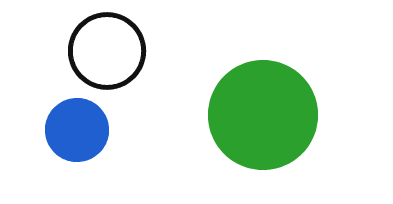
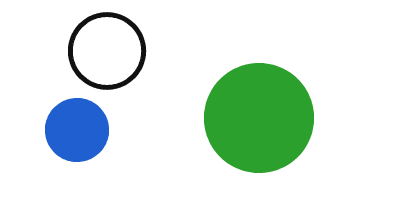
green circle: moved 4 px left, 3 px down
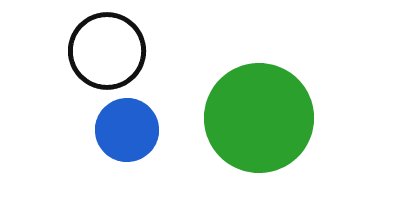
blue circle: moved 50 px right
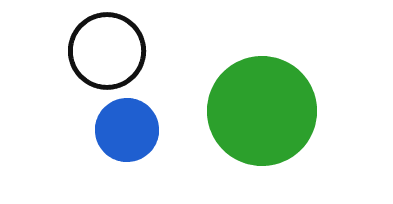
green circle: moved 3 px right, 7 px up
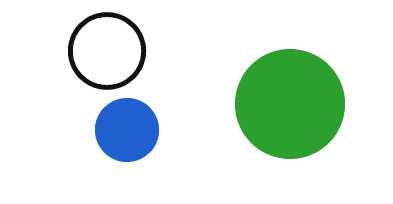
green circle: moved 28 px right, 7 px up
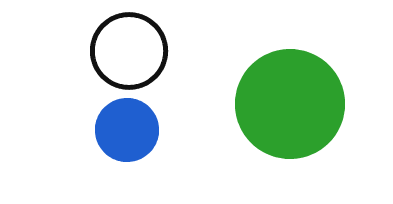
black circle: moved 22 px right
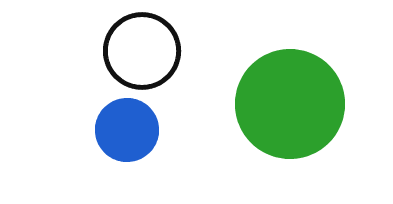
black circle: moved 13 px right
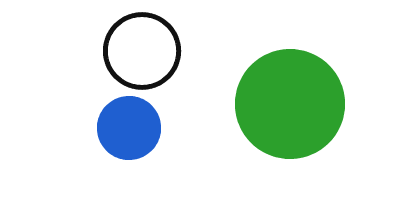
blue circle: moved 2 px right, 2 px up
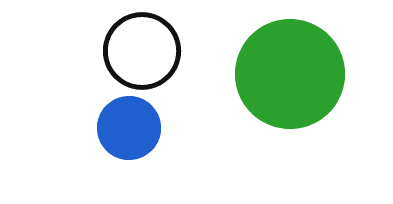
green circle: moved 30 px up
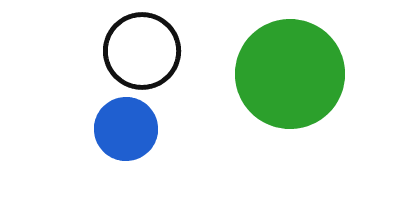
blue circle: moved 3 px left, 1 px down
